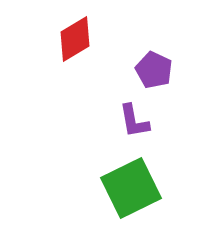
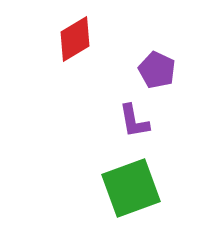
purple pentagon: moved 3 px right
green square: rotated 6 degrees clockwise
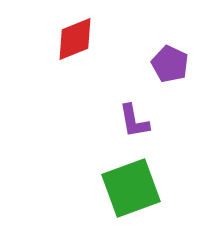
red diamond: rotated 9 degrees clockwise
purple pentagon: moved 13 px right, 6 px up
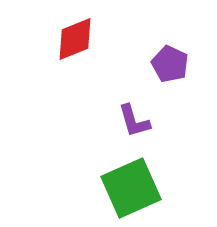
purple L-shape: rotated 6 degrees counterclockwise
green square: rotated 4 degrees counterclockwise
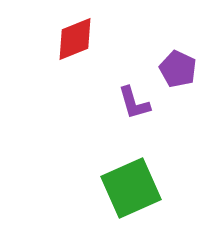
purple pentagon: moved 8 px right, 5 px down
purple L-shape: moved 18 px up
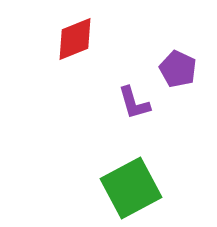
green square: rotated 4 degrees counterclockwise
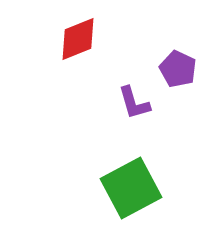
red diamond: moved 3 px right
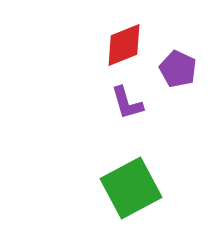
red diamond: moved 46 px right, 6 px down
purple L-shape: moved 7 px left
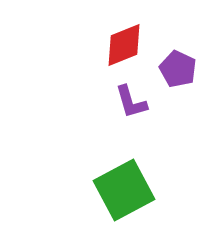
purple L-shape: moved 4 px right, 1 px up
green square: moved 7 px left, 2 px down
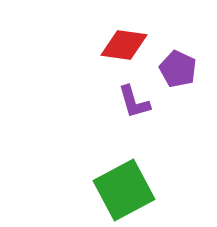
red diamond: rotated 30 degrees clockwise
purple L-shape: moved 3 px right
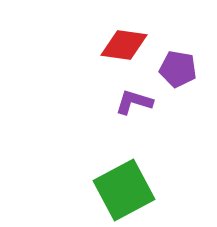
purple pentagon: rotated 15 degrees counterclockwise
purple L-shape: rotated 123 degrees clockwise
